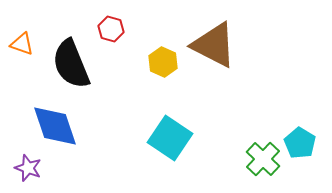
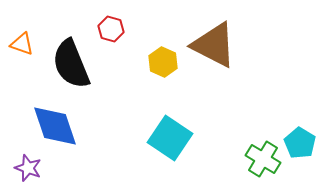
green cross: rotated 12 degrees counterclockwise
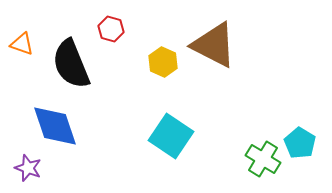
cyan square: moved 1 px right, 2 px up
